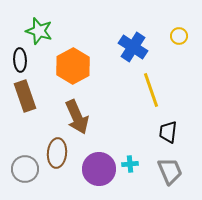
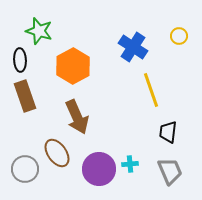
brown ellipse: rotated 40 degrees counterclockwise
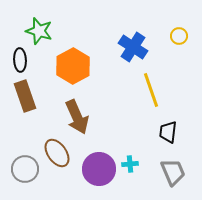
gray trapezoid: moved 3 px right, 1 px down
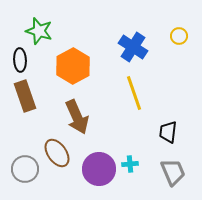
yellow line: moved 17 px left, 3 px down
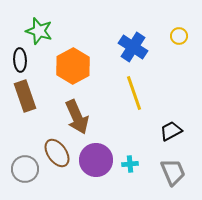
black trapezoid: moved 3 px right, 1 px up; rotated 55 degrees clockwise
purple circle: moved 3 px left, 9 px up
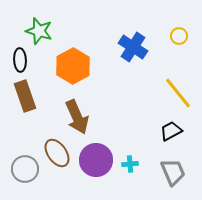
yellow line: moved 44 px right; rotated 20 degrees counterclockwise
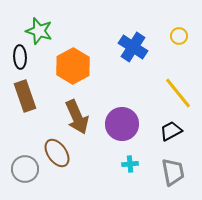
black ellipse: moved 3 px up
purple circle: moved 26 px right, 36 px up
gray trapezoid: rotated 12 degrees clockwise
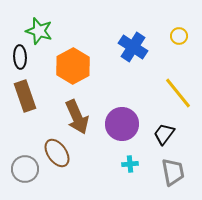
black trapezoid: moved 7 px left, 3 px down; rotated 25 degrees counterclockwise
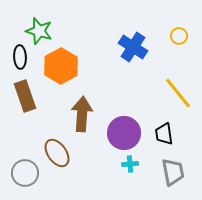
orange hexagon: moved 12 px left
brown arrow: moved 5 px right, 3 px up; rotated 152 degrees counterclockwise
purple circle: moved 2 px right, 9 px down
black trapezoid: rotated 45 degrees counterclockwise
gray circle: moved 4 px down
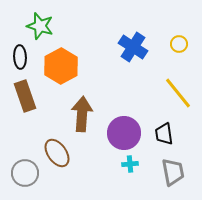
green star: moved 1 px right, 5 px up
yellow circle: moved 8 px down
